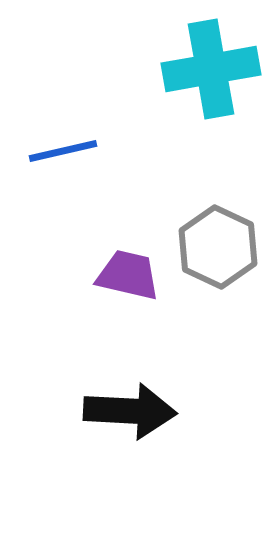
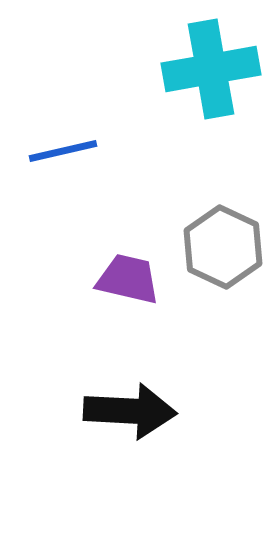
gray hexagon: moved 5 px right
purple trapezoid: moved 4 px down
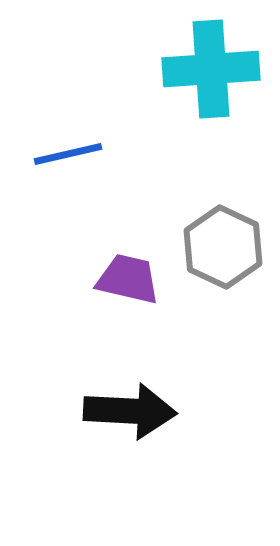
cyan cross: rotated 6 degrees clockwise
blue line: moved 5 px right, 3 px down
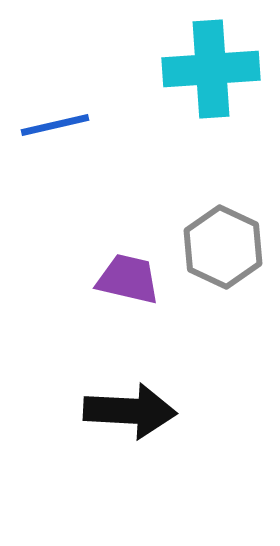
blue line: moved 13 px left, 29 px up
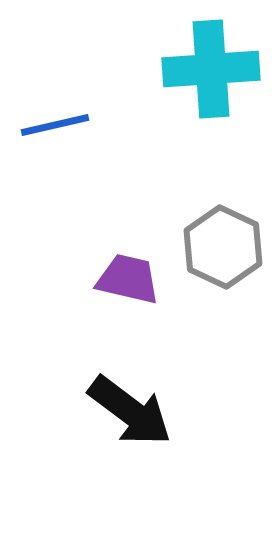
black arrow: rotated 34 degrees clockwise
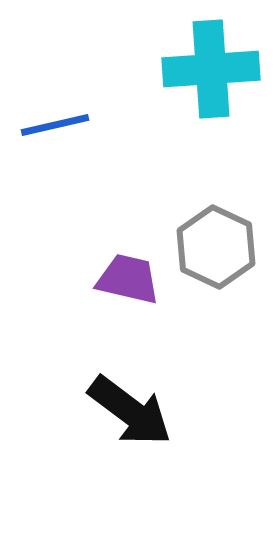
gray hexagon: moved 7 px left
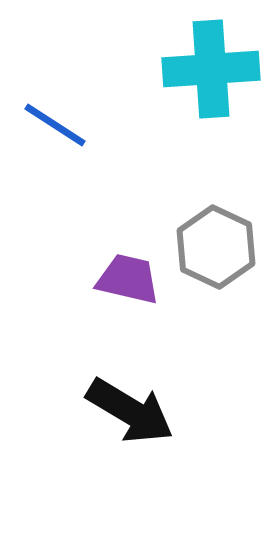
blue line: rotated 46 degrees clockwise
black arrow: rotated 6 degrees counterclockwise
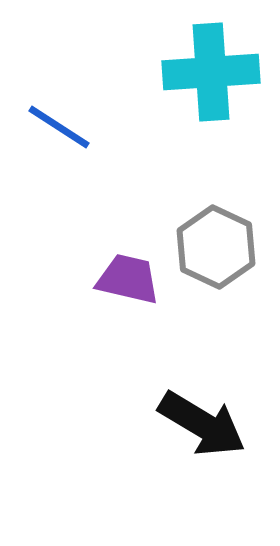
cyan cross: moved 3 px down
blue line: moved 4 px right, 2 px down
black arrow: moved 72 px right, 13 px down
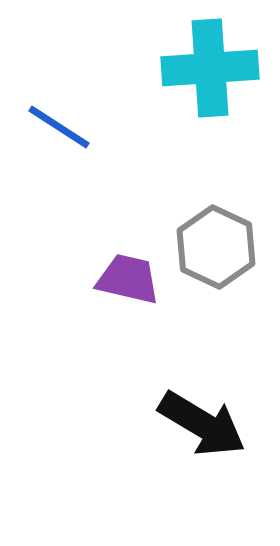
cyan cross: moved 1 px left, 4 px up
